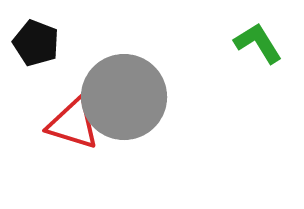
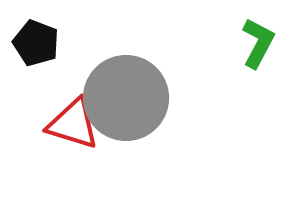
green L-shape: rotated 60 degrees clockwise
gray circle: moved 2 px right, 1 px down
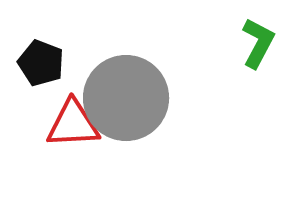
black pentagon: moved 5 px right, 20 px down
red triangle: rotated 20 degrees counterclockwise
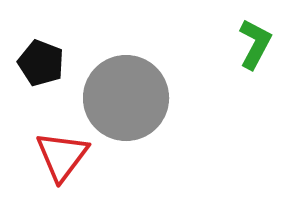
green L-shape: moved 3 px left, 1 px down
red triangle: moved 11 px left, 32 px down; rotated 50 degrees counterclockwise
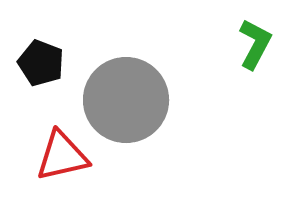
gray circle: moved 2 px down
red triangle: rotated 40 degrees clockwise
